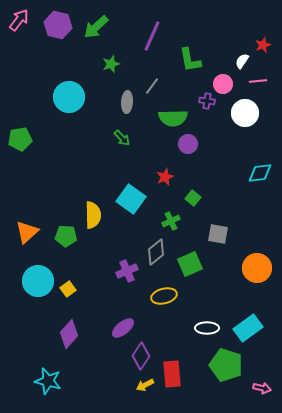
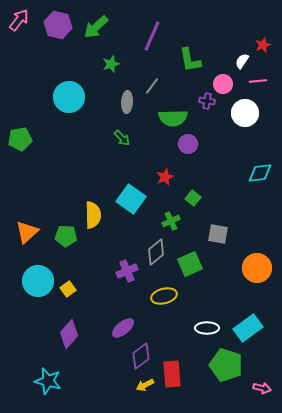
purple diamond at (141, 356): rotated 20 degrees clockwise
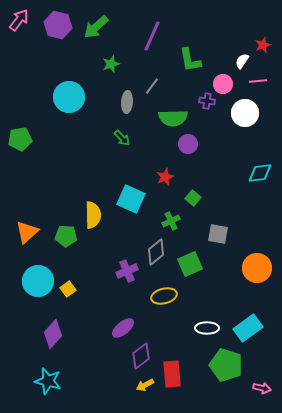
cyan square at (131, 199): rotated 12 degrees counterclockwise
purple diamond at (69, 334): moved 16 px left
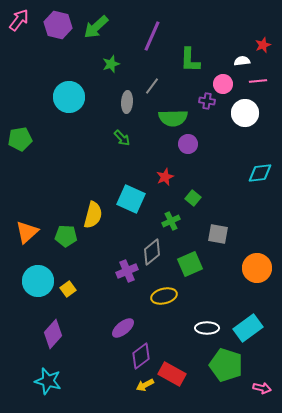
green L-shape at (190, 60): rotated 12 degrees clockwise
white semicircle at (242, 61): rotated 49 degrees clockwise
yellow semicircle at (93, 215): rotated 16 degrees clockwise
gray diamond at (156, 252): moved 4 px left
red rectangle at (172, 374): rotated 56 degrees counterclockwise
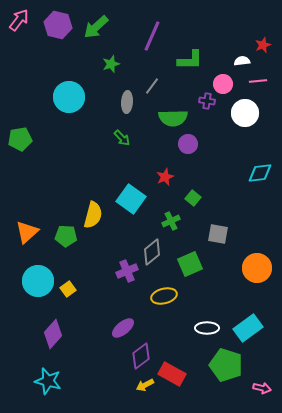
green L-shape at (190, 60): rotated 92 degrees counterclockwise
cyan square at (131, 199): rotated 12 degrees clockwise
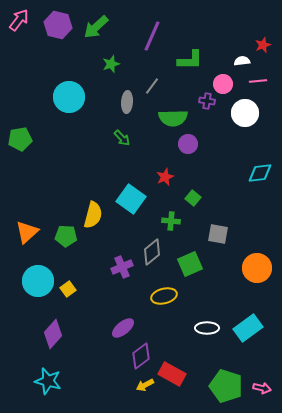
green cross at (171, 221): rotated 30 degrees clockwise
purple cross at (127, 271): moved 5 px left, 4 px up
green pentagon at (226, 365): moved 21 px down
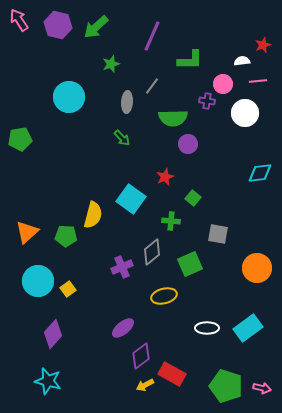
pink arrow at (19, 20): rotated 70 degrees counterclockwise
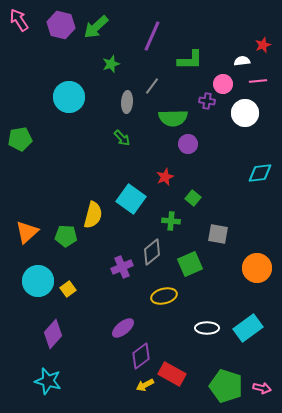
purple hexagon at (58, 25): moved 3 px right
